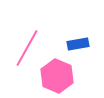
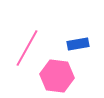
pink hexagon: rotated 16 degrees counterclockwise
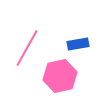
pink hexagon: moved 3 px right; rotated 20 degrees counterclockwise
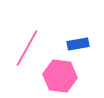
pink hexagon: rotated 20 degrees clockwise
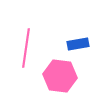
pink line: moved 1 px left; rotated 21 degrees counterclockwise
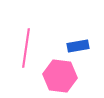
blue rectangle: moved 2 px down
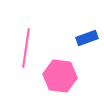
blue rectangle: moved 9 px right, 8 px up; rotated 10 degrees counterclockwise
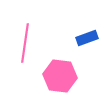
pink line: moved 1 px left, 5 px up
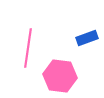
pink line: moved 3 px right, 5 px down
